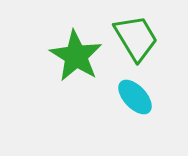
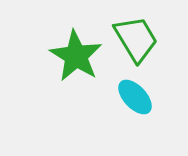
green trapezoid: moved 1 px down
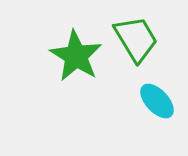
cyan ellipse: moved 22 px right, 4 px down
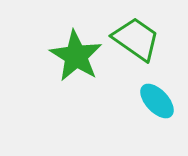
green trapezoid: rotated 24 degrees counterclockwise
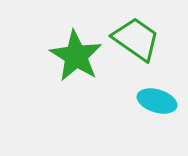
cyan ellipse: rotated 30 degrees counterclockwise
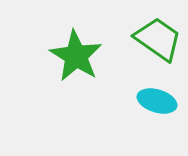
green trapezoid: moved 22 px right
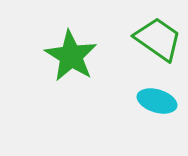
green star: moved 5 px left
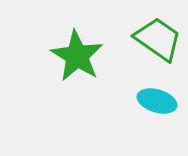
green star: moved 6 px right
